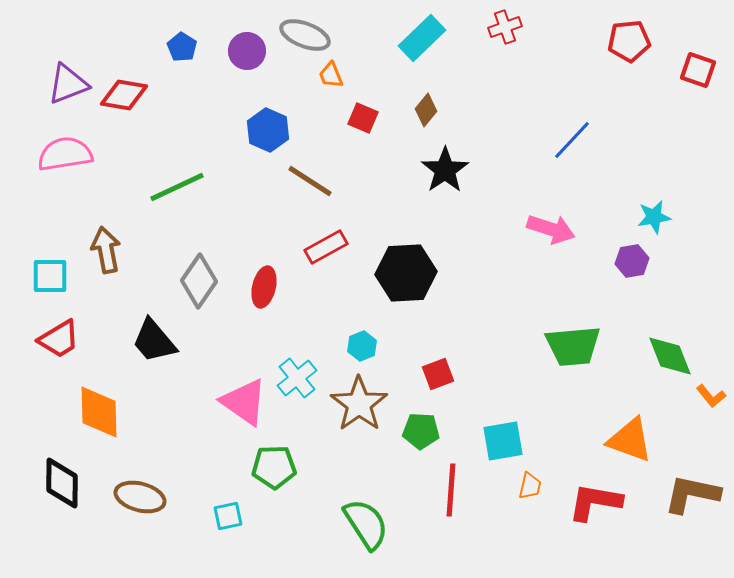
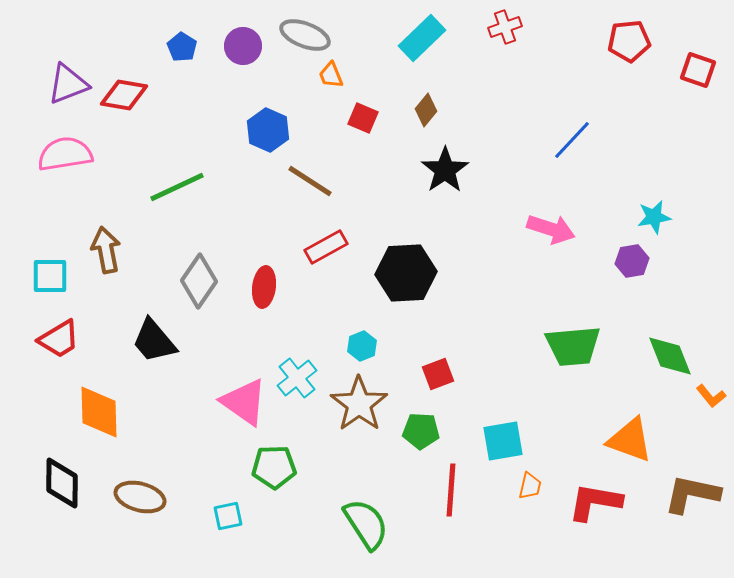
purple circle at (247, 51): moved 4 px left, 5 px up
red ellipse at (264, 287): rotated 6 degrees counterclockwise
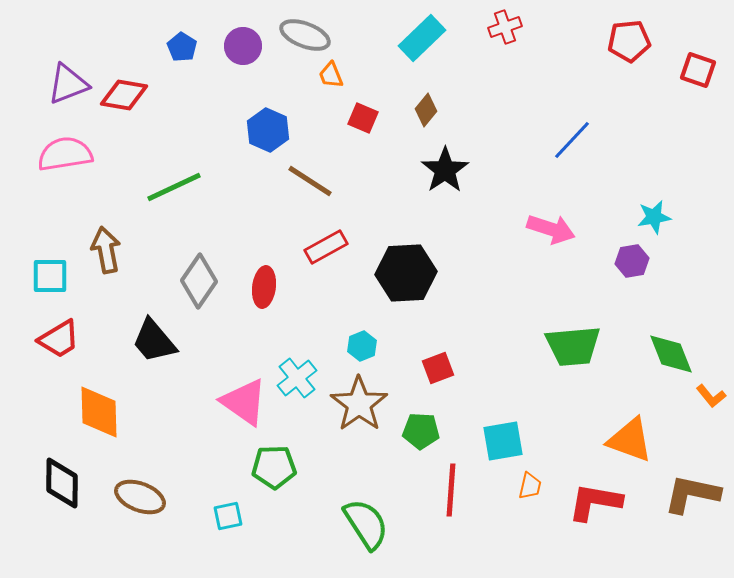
green line at (177, 187): moved 3 px left
green diamond at (670, 356): moved 1 px right, 2 px up
red square at (438, 374): moved 6 px up
brown ellipse at (140, 497): rotated 6 degrees clockwise
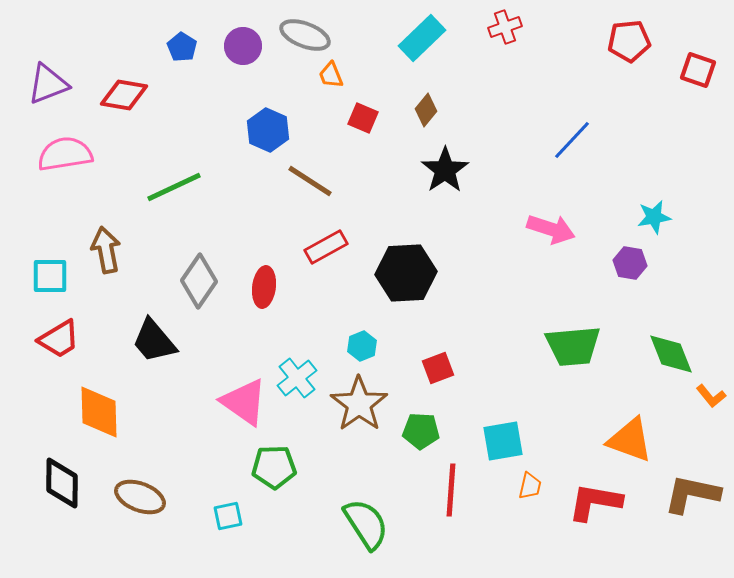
purple triangle at (68, 84): moved 20 px left
purple hexagon at (632, 261): moved 2 px left, 2 px down; rotated 20 degrees clockwise
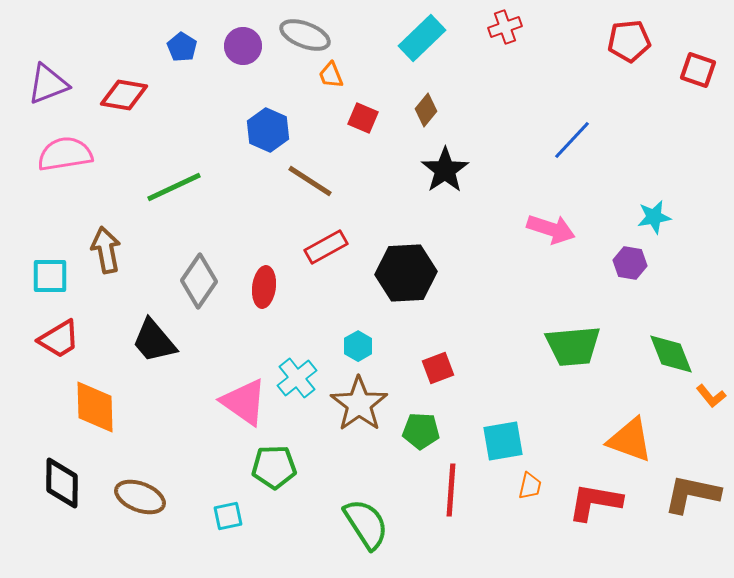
cyan hexagon at (362, 346): moved 4 px left; rotated 8 degrees counterclockwise
orange diamond at (99, 412): moved 4 px left, 5 px up
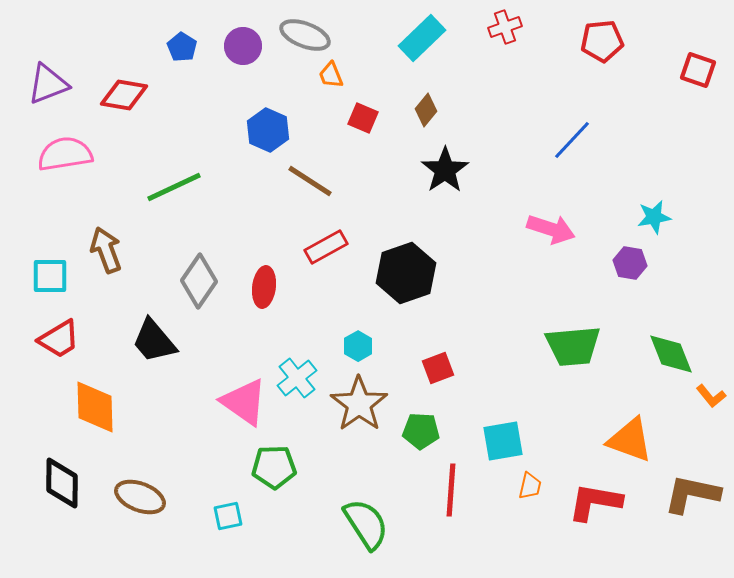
red pentagon at (629, 41): moved 27 px left
brown arrow at (106, 250): rotated 9 degrees counterclockwise
black hexagon at (406, 273): rotated 16 degrees counterclockwise
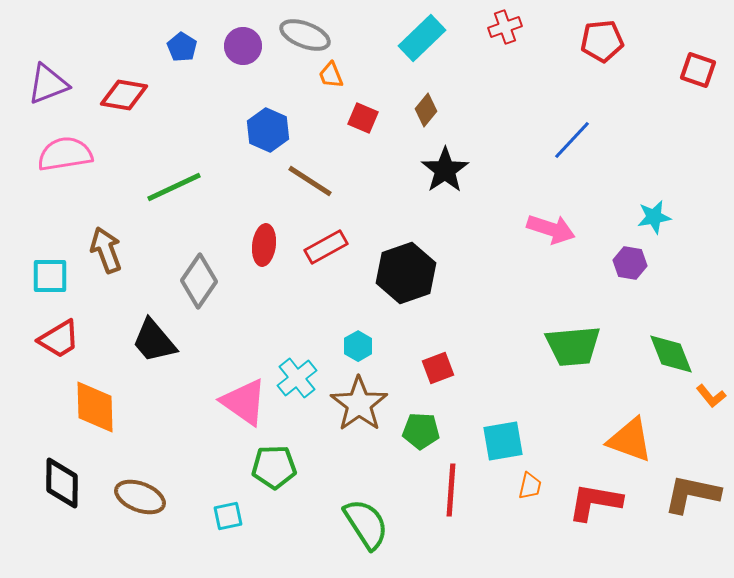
red ellipse at (264, 287): moved 42 px up
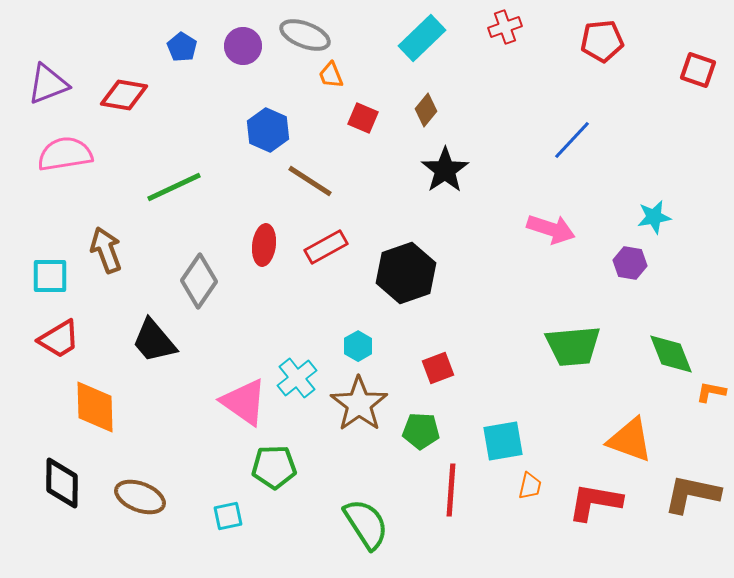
orange L-shape at (711, 396): moved 4 px up; rotated 140 degrees clockwise
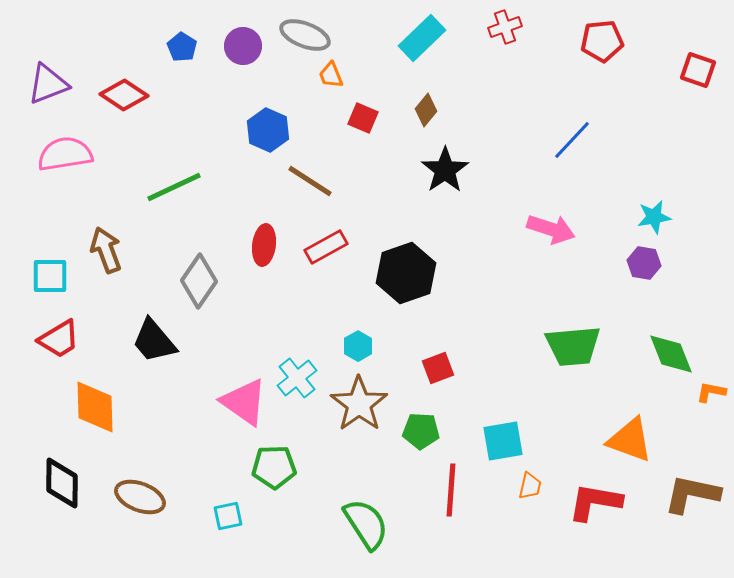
red diamond at (124, 95): rotated 24 degrees clockwise
purple hexagon at (630, 263): moved 14 px right
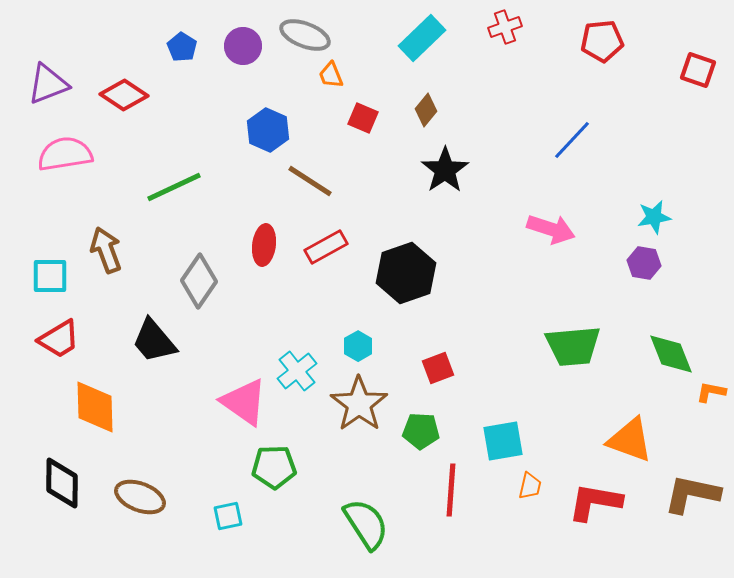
cyan cross at (297, 378): moved 7 px up
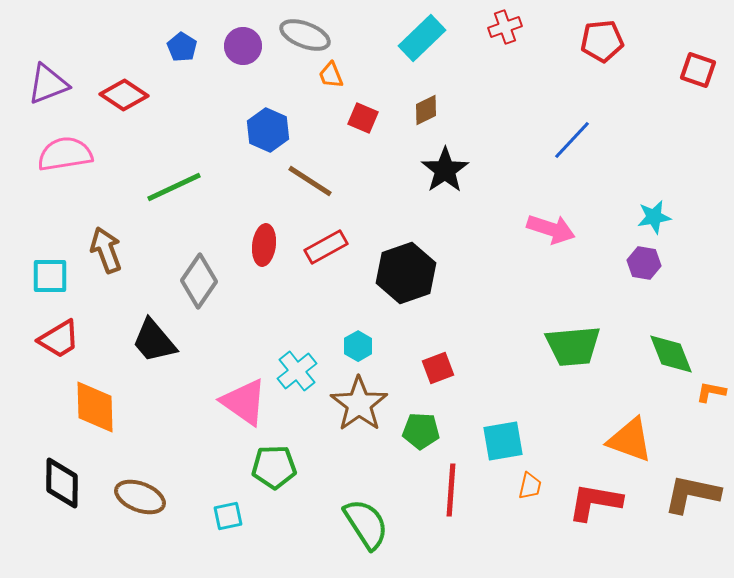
brown diamond at (426, 110): rotated 24 degrees clockwise
